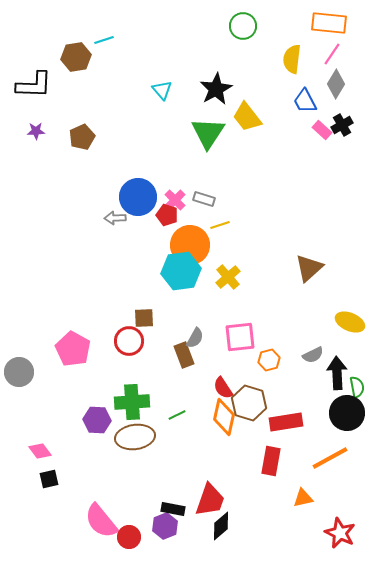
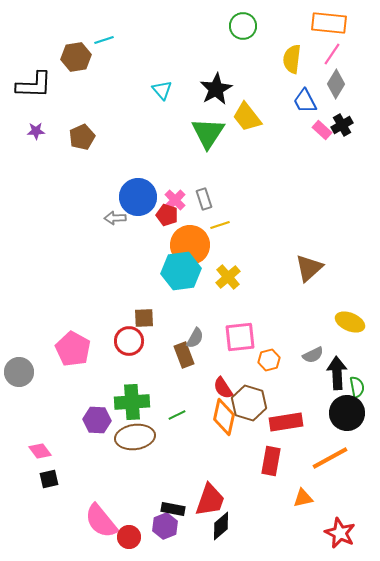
gray rectangle at (204, 199): rotated 55 degrees clockwise
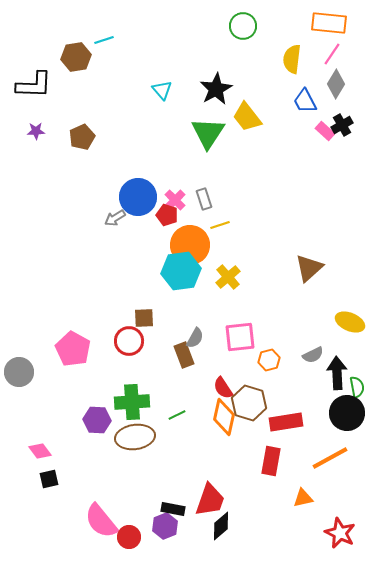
pink rectangle at (322, 130): moved 3 px right, 1 px down
gray arrow at (115, 218): rotated 30 degrees counterclockwise
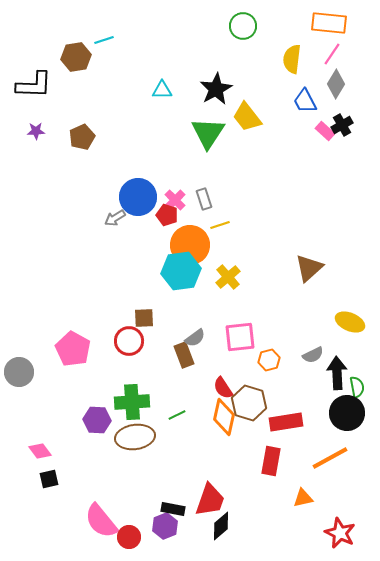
cyan triangle at (162, 90): rotated 50 degrees counterclockwise
gray semicircle at (195, 338): rotated 25 degrees clockwise
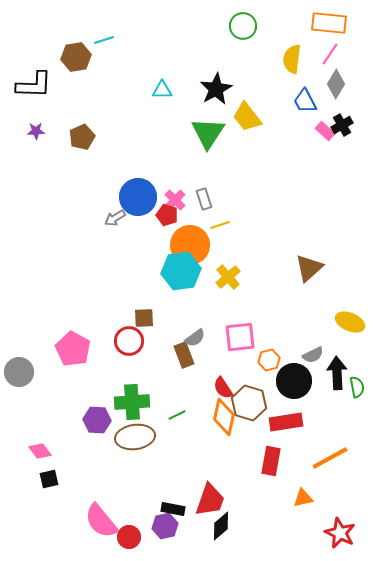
pink line at (332, 54): moved 2 px left
black circle at (347, 413): moved 53 px left, 32 px up
purple hexagon at (165, 526): rotated 10 degrees clockwise
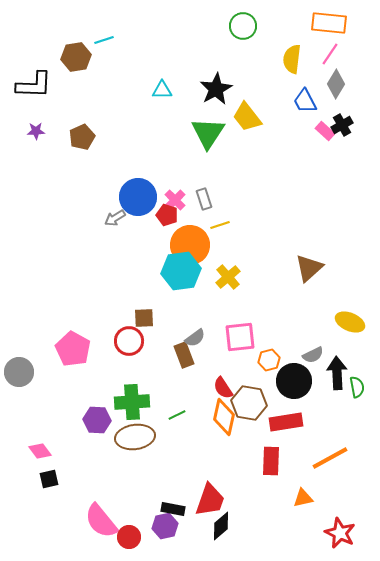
brown hexagon at (249, 403): rotated 8 degrees counterclockwise
red rectangle at (271, 461): rotated 8 degrees counterclockwise
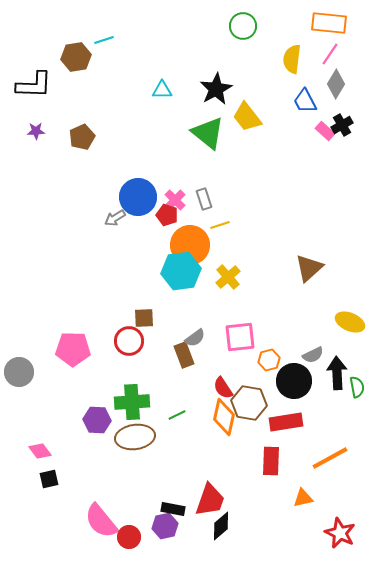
green triangle at (208, 133): rotated 24 degrees counterclockwise
pink pentagon at (73, 349): rotated 28 degrees counterclockwise
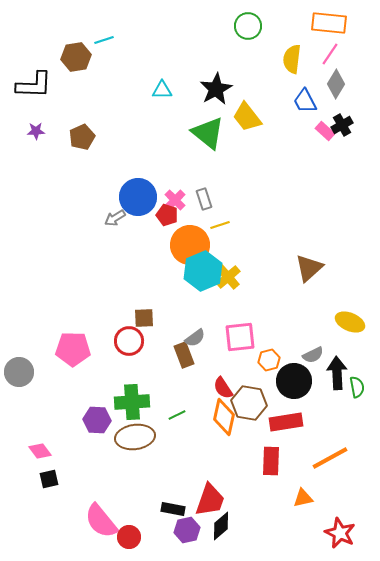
green circle at (243, 26): moved 5 px right
cyan hexagon at (181, 271): moved 22 px right; rotated 15 degrees counterclockwise
purple hexagon at (165, 526): moved 22 px right, 4 px down
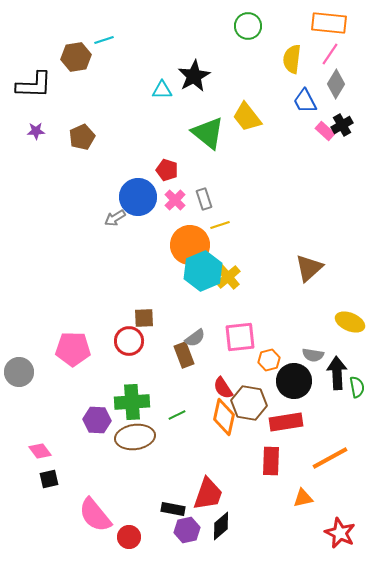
black star at (216, 89): moved 22 px left, 13 px up
red pentagon at (167, 215): moved 45 px up
gray semicircle at (313, 355): rotated 35 degrees clockwise
red trapezoid at (210, 500): moved 2 px left, 6 px up
pink semicircle at (101, 521): moved 6 px left, 6 px up
